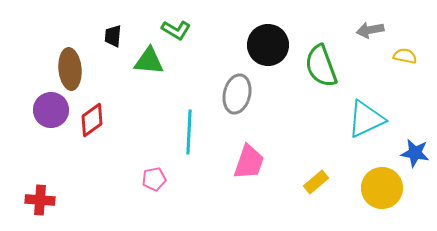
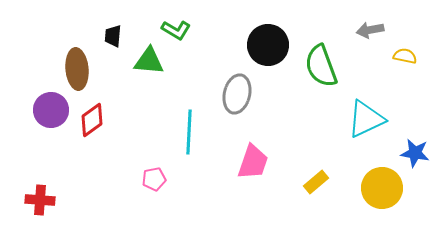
brown ellipse: moved 7 px right
pink trapezoid: moved 4 px right
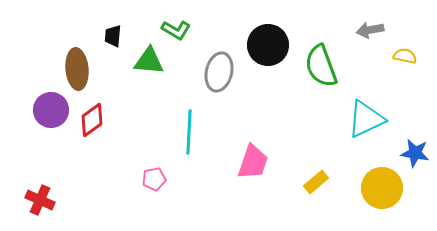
gray ellipse: moved 18 px left, 22 px up
red cross: rotated 20 degrees clockwise
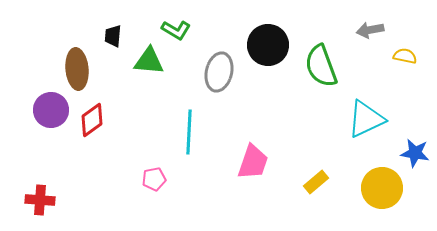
red cross: rotated 20 degrees counterclockwise
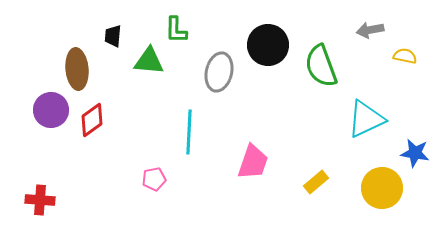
green L-shape: rotated 60 degrees clockwise
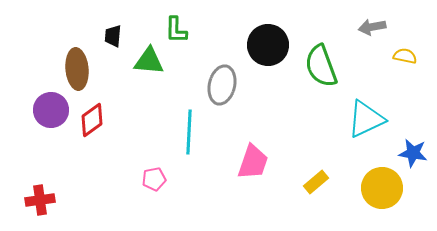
gray arrow: moved 2 px right, 3 px up
gray ellipse: moved 3 px right, 13 px down
blue star: moved 2 px left
red cross: rotated 12 degrees counterclockwise
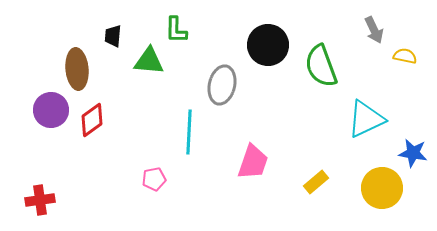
gray arrow: moved 2 px right, 3 px down; rotated 104 degrees counterclockwise
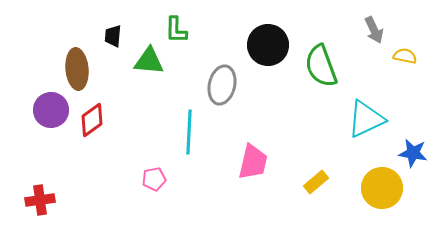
pink trapezoid: rotated 6 degrees counterclockwise
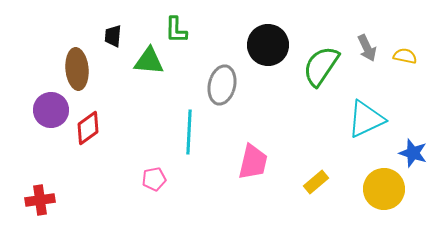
gray arrow: moved 7 px left, 18 px down
green semicircle: rotated 54 degrees clockwise
red diamond: moved 4 px left, 8 px down
blue star: rotated 8 degrees clockwise
yellow circle: moved 2 px right, 1 px down
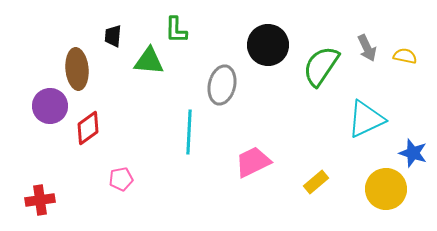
purple circle: moved 1 px left, 4 px up
pink trapezoid: rotated 129 degrees counterclockwise
pink pentagon: moved 33 px left
yellow circle: moved 2 px right
